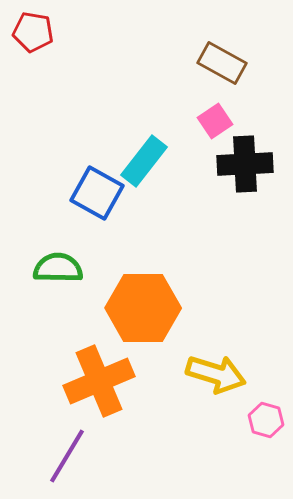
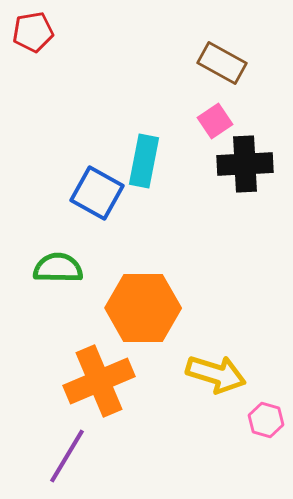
red pentagon: rotated 18 degrees counterclockwise
cyan rectangle: rotated 27 degrees counterclockwise
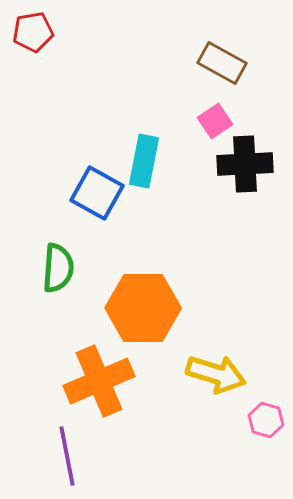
green semicircle: rotated 93 degrees clockwise
purple line: rotated 42 degrees counterclockwise
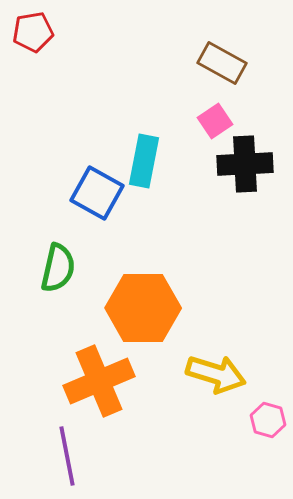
green semicircle: rotated 9 degrees clockwise
pink hexagon: moved 2 px right
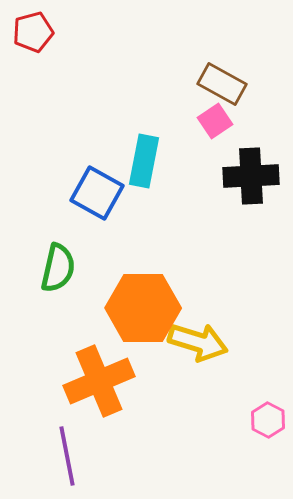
red pentagon: rotated 6 degrees counterclockwise
brown rectangle: moved 21 px down
black cross: moved 6 px right, 12 px down
yellow arrow: moved 18 px left, 32 px up
pink hexagon: rotated 12 degrees clockwise
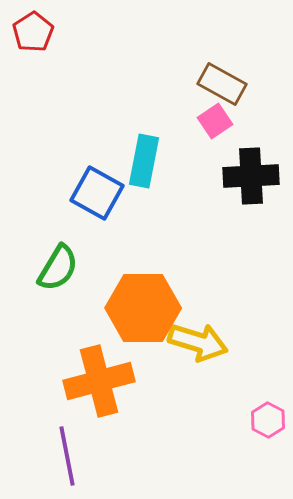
red pentagon: rotated 18 degrees counterclockwise
green semicircle: rotated 18 degrees clockwise
orange cross: rotated 8 degrees clockwise
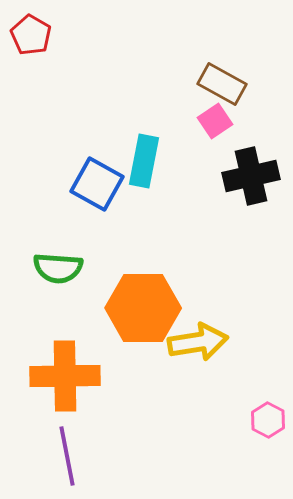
red pentagon: moved 2 px left, 3 px down; rotated 9 degrees counterclockwise
black cross: rotated 10 degrees counterclockwise
blue square: moved 9 px up
green semicircle: rotated 63 degrees clockwise
yellow arrow: rotated 26 degrees counterclockwise
orange cross: moved 34 px left, 5 px up; rotated 14 degrees clockwise
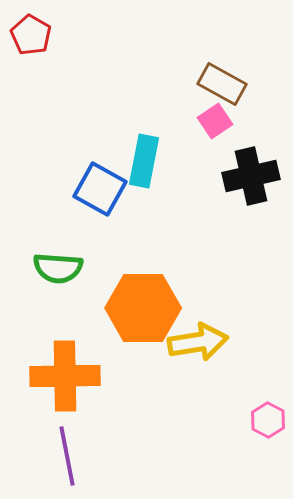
blue square: moved 3 px right, 5 px down
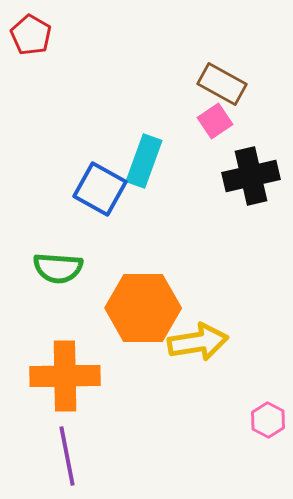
cyan rectangle: rotated 9 degrees clockwise
